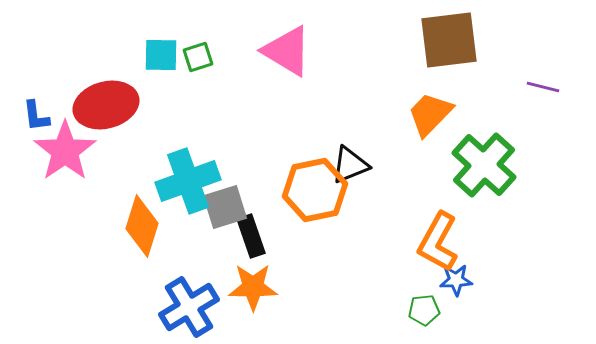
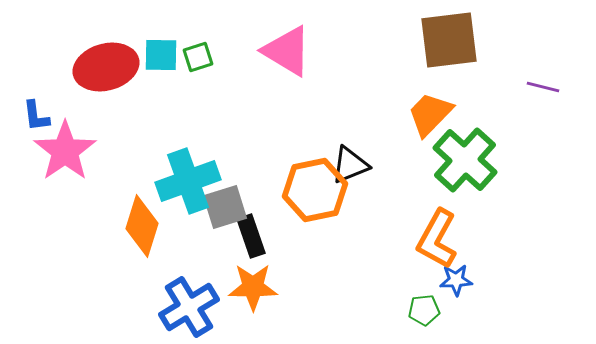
red ellipse: moved 38 px up
green cross: moved 19 px left, 5 px up
orange L-shape: moved 1 px left, 3 px up
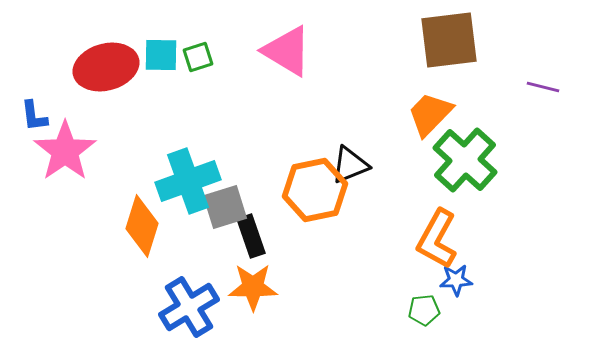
blue L-shape: moved 2 px left
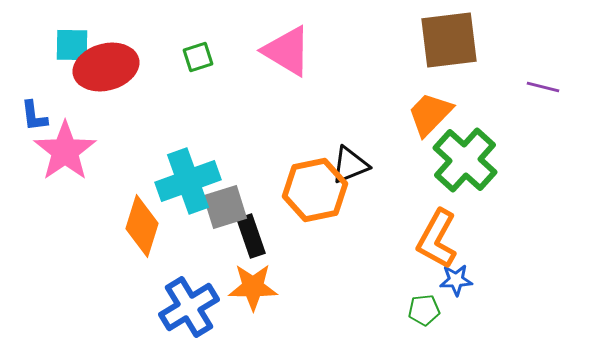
cyan square: moved 89 px left, 10 px up
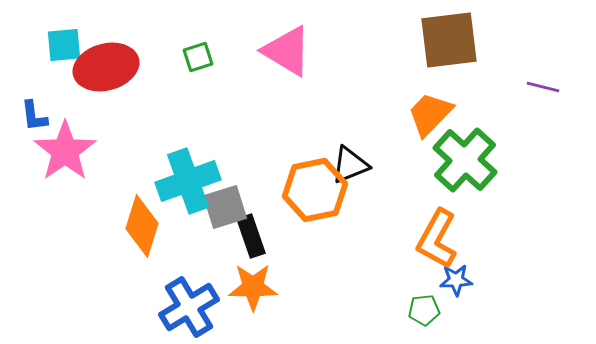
cyan square: moved 8 px left; rotated 6 degrees counterclockwise
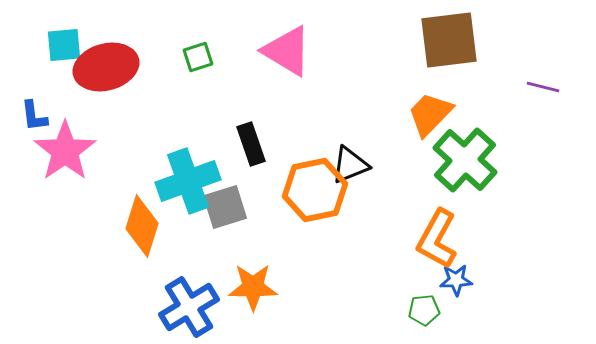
black rectangle: moved 92 px up
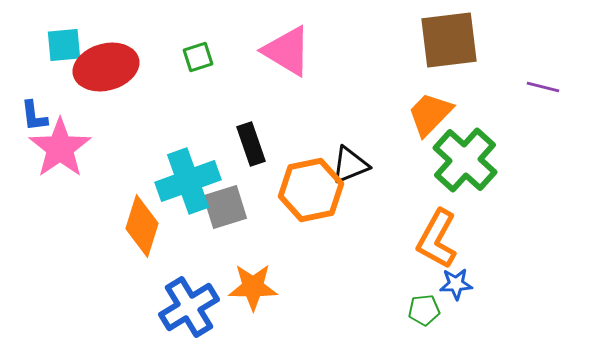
pink star: moved 5 px left, 3 px up
orange hexagon: moved 4 px left
blue star: moved 4 px down
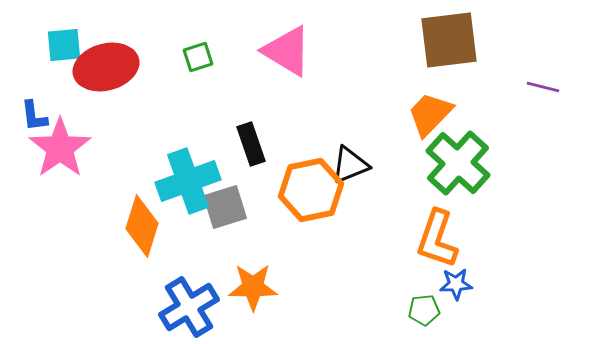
green cross: moved 7 px left, 3 px down
orange L-shape: rotated 10 degrees counterclockwise
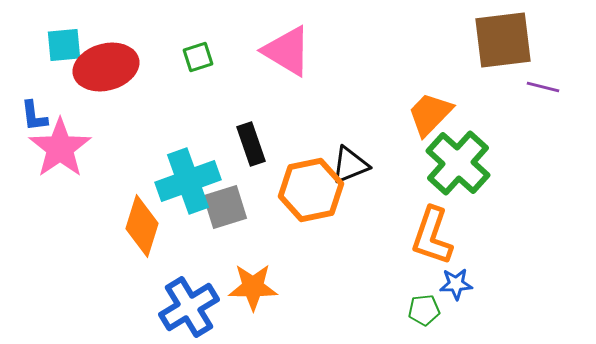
brown square: moved 54 px right
orange L-shape: moved 5 px left, 3 px up
